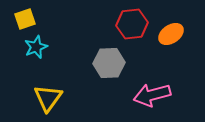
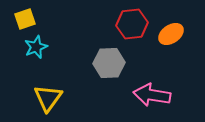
pink arrow: rotated 24 degrees clockwise
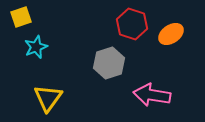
yellow square: moved 4 px left, 2 px up
red hexagon: rotated 24 degrees clockwise
gray hexagon: rotated 16 degrees counterclockwise
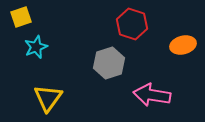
orange ellipse: moved 12 px right, 11 px down; rotated 20 degrees clockwise
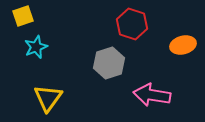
yellow square: moved 2 px right, 1 px up
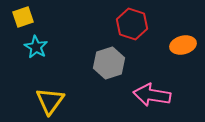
yellow square: moved 1 px down
cyan star: rotated 20 degrees counterclockwise
yellow triangle: moved 2 px right, 3 px down
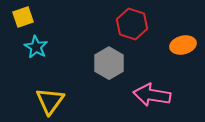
gray hexagon: rotated 12 degrees counterclockwise
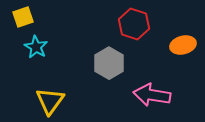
red hexagon: moved 2 px right
